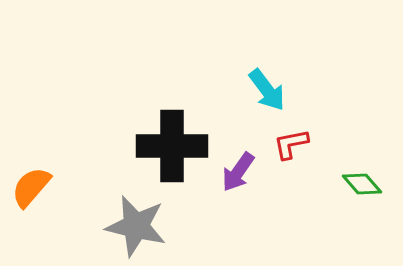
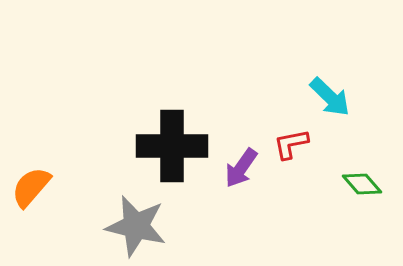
cyan arrow: moved 63 px right, 7 px down; rotated 9 degrees counterclockwise
purple arrow: moved 3 px right, 4 px up
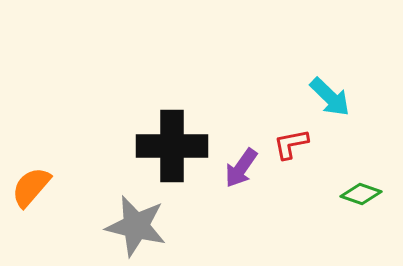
green diamond: moved 1 px left, 10 px down; rotated 30 degrees counterclockwise
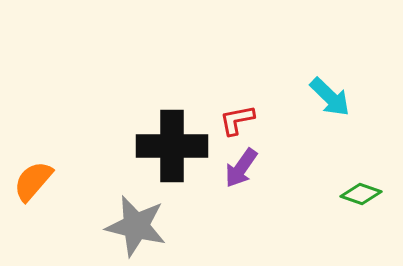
red L-shape: moved 54 px left, 24 px up
orange semicircle: moved 2 px right, 6 px up
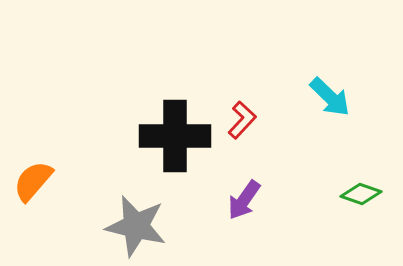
red L-shape: moved 5 px right; rotated 144 degrees clockwise
black cross: moved 3 px right, 10 px up
purple arrow: moved 3 px right, 32 px down
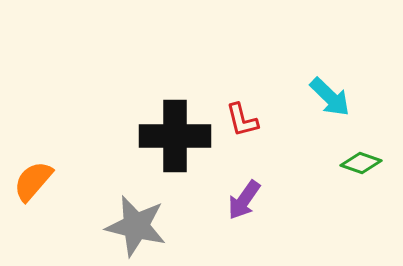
red L-shape: rotated 123 degrees clockwise
green diamond: moved 31 px up
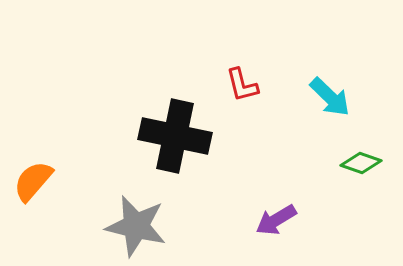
red L-shape: moved 35 px up
black cross: rotated 12 degrees clockwise
purple arrow: moved 32 px right, 20 px down; rotated 24 degrees clockwise
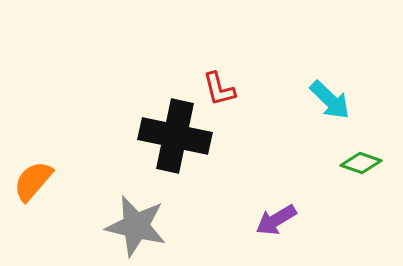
red L-shape: moved 23 px left, 4 px down
cyan arrow: moved 3 px down
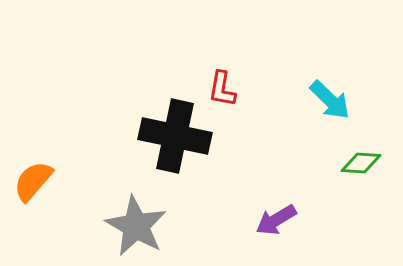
red L-shape: moved 3 px right; rotated 24 degrees clockwise
green diamond: rotated 15 degrees counterclockwise
gray star: rotated 16 degrees clockwise
